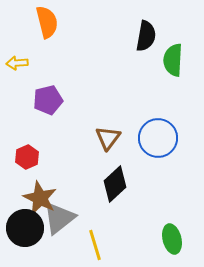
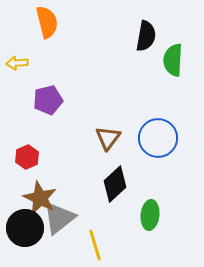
green ellipse: moved 22 px left, 24 px up; rotated 20 degrees clockwise
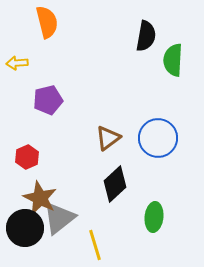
brown triangle: rotated 16 degrees clockwise
green ellipse: moved 4 px right, 2 px down
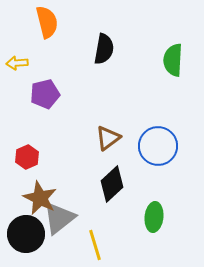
black semicircle: moved 42 px left, 13 px down
purple pentagon: moved 3 px left, 6 px up
blue circle: moved 8 px down
black diamond: moved 3 px left
black circle: moved 1 px right, 6 px down
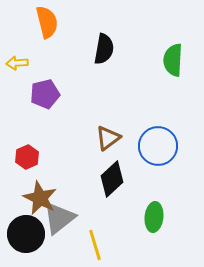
black diamond: moved 5 px up
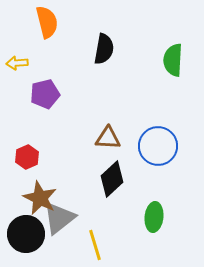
brown triangle: rotated 40 degrees clockwise
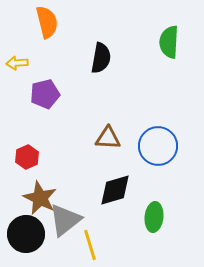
black semicircle: moved 3 px left, 9 px down
green semicircle: moved 4 px left, 18 px up
black diamond: moved 3 px right, 11 px down; rotated 27 degrees clockwise
gray triangle: moved 6 px right, 2 px down
yellow line: moved 5 px left
